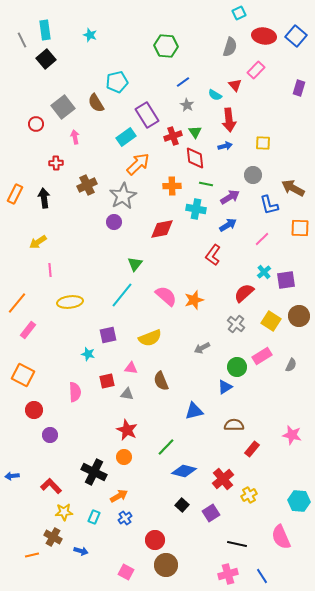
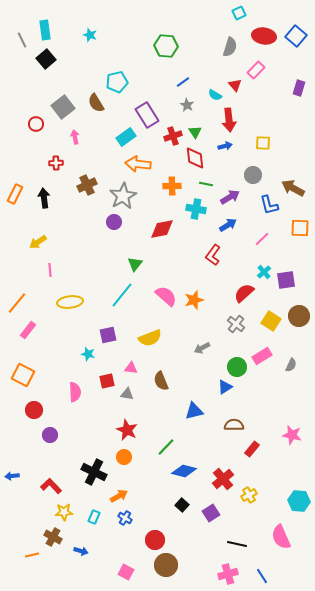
orange arrow at (138, 164): rotated 130 degrees counterclockwise
blue cross at (125, 518): rotated 24 degrees counterclockwise
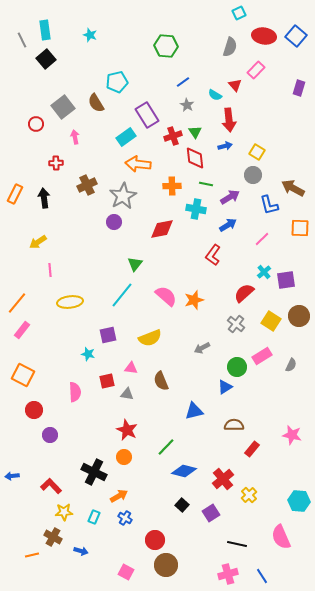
yellow square at (263, 143): moved 6 px left, 9 px down; rotated 28 degrees clockwise
pink rectangle at (28, 330): moved 6 px left
yellow cross at (249, 495): rotated 14 degrees counterclockwise
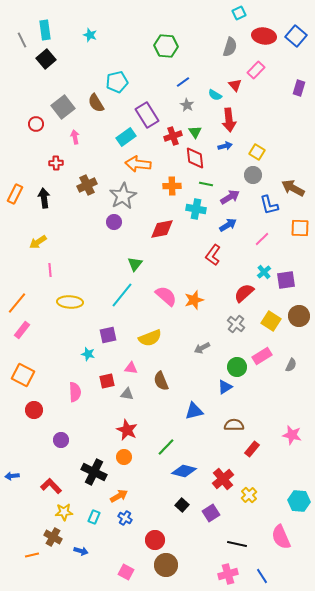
yellow ellipse at (70, 302): rotated 10 degrees clockwise
purple circle at (50, 435): moved 11 px right, 5 px down
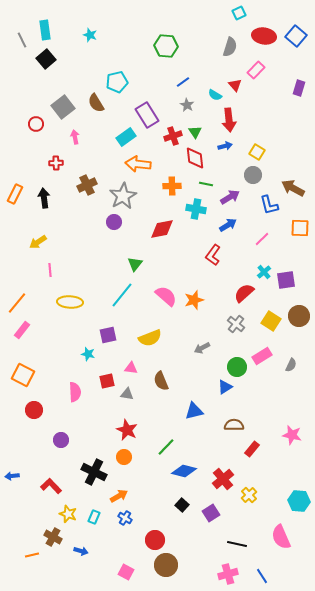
yellow star at (64, 512): moved 4 px right, 2 px down; rotated 24 degrees clockwise
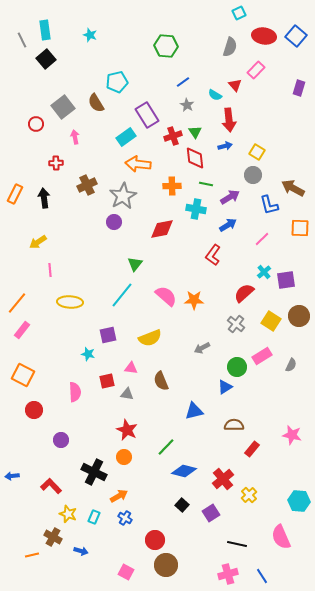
orange star at (194, 300): rotated 18 degrees clockwise
